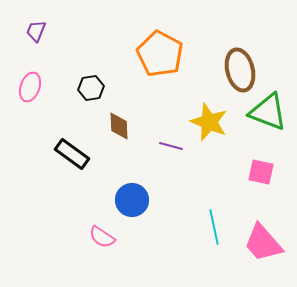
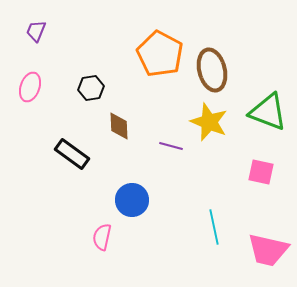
brown ellipse: moved 28 px left
pink semicircle: rotated 68 degrees clockwise
pink trapezoid: moved 5 px right, 7 px down; rotated 36 degrees counterclockwise
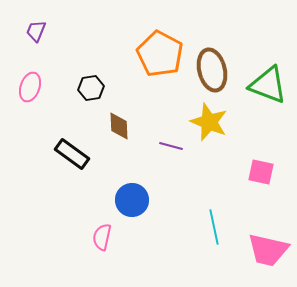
green triangle: moved 27 px up
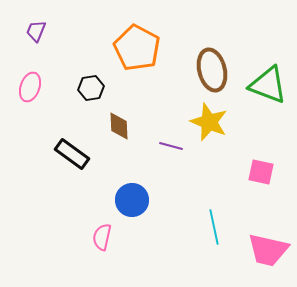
orange pentagon: moved 23 px left, 6 px up
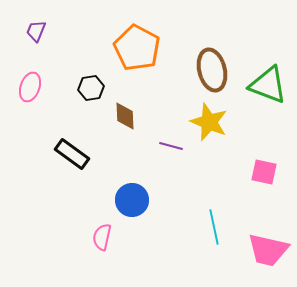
brown diamond: moved 6 px right, 10 px up
pink square: moved 3 px right
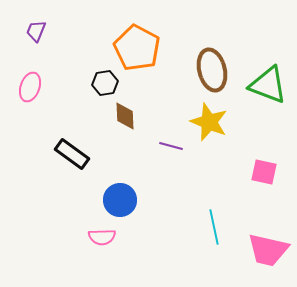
black hexagon: moved 14 px right, 5 px up
blue circle: moved 12 px left
pink semicircle: rotated 104 degrees counterclockwise
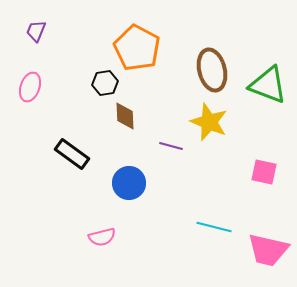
blue circle: moved 9 px right, 17 px up
cyan line: rotated 64 degrees counterclockwise
pink semicircle: rotated 12 degrees counterclockwise
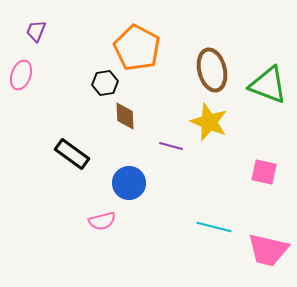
pink ellipse: moved 9 px left, 12 px up
pink semicircle: moved 16 px up
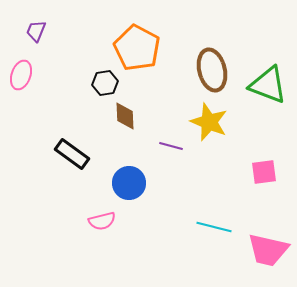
pink square: rotated 20 degrees counterclockwise
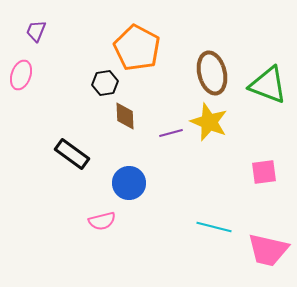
brown ellipse: moved 3 px down
purple line: moved 13 px up; rotated 30 degrees counterclockwise
